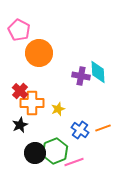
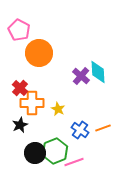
purple cross: rotated 30 degrees clockwise
red cross: moved 3 px up
yellow star: rotated 24 degrees counterclockwise
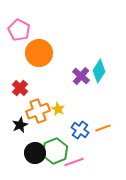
cyan diamond: moved 1 px right, 1 px up; rotated 35 degrees clockwise
orange cross: moved 6 px right, 8 px down; rotated 20 degrees counterclockwise
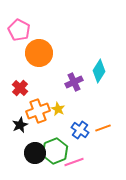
purple cross: moved 7 px left, 6 px down; rotated 24 degrees clockwise
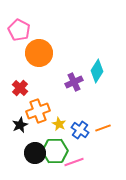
cyan diamond: moved 2 px left
yellow star: moved 1 px right, 15 px down
green hexagon: rotated 20 degrees clockwise
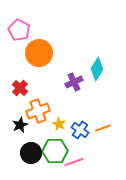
cyan diamond: moved 2 px up
black circle: moved 4 px left
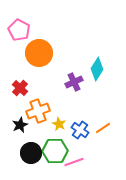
orange line: rotated 14 degrees counterclockwise
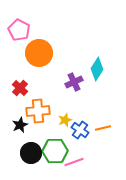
orange cross: rotated 15 degrees clockwise
yellow star: moved 6 px right, 4 px up; rotated 24 degrees clockwise
orange line: rotated 21 degrees clockwise
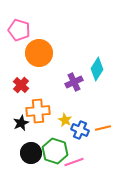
pink pentagon: rotated 10 degrees counterclockwise
red cross: moved 1 px right, 3 px up
yellow star: rotated 24 degrees counterclockwise
black star: moved 1 px right, 2 px up
blue cross: rotated 12 degrees counterclockwise
green hexagon: rotated 20 degrees clockwise
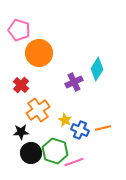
orange cross: moved 1 px up; rotated 30 degrees counterclockwise
black star: moved 9 px down; rotated 21 degrees clockwise
